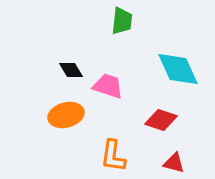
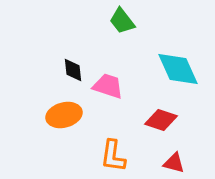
green trapezoid: rotated 136 degrees clockwise
black diamond: moved 2 px right; rotated 25 degrees clockwise
orange ellipse: moved 2 px left
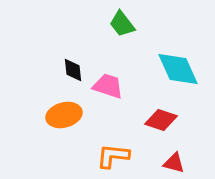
green trapezoid: moved 3 px down
orange L-shape: rotated 88 degrees clockwise
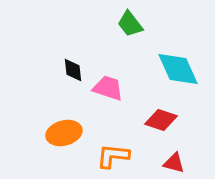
green trapezoid: moved 8 px right
pink trapezoid: moved 2 px down
orange ellipse: moved 18 px down
